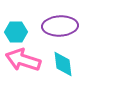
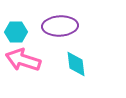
cyan diamond: moved 13 px right
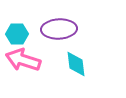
purple ellipse: moved 1 px left, 3 px down
cyan hexagon: moved 1 px right, 2 px down
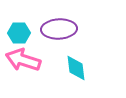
cyan hexagon: moved 2 px right, 1 px up
cyan diamond: moved 4 px down
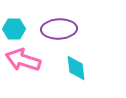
cyan hexagon: moved 5 px left, 4 px up
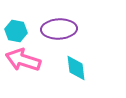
cyan hexagon: moved 2 px right, 2 px down; rotated 10 degrees clockwise
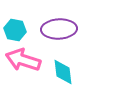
cyan hexagon: moved 1 px left, 1 px up
cyan diamond: moved 13 px left, 4 px down
